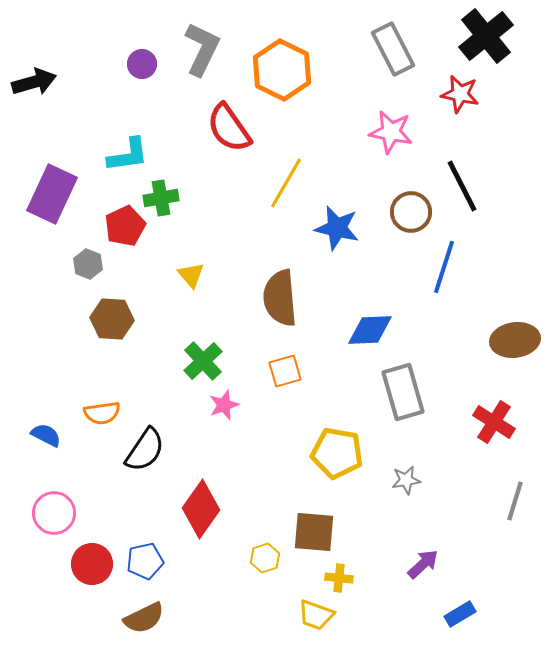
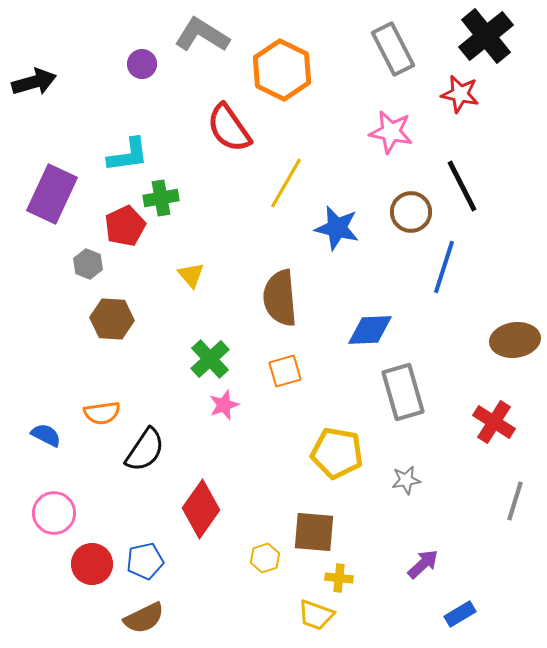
gray L-shape at (202, 49): moved 14 px up; rotated 84 degrees counterclockwise
green cross at (203, 361): moved 7 px right, 2 px up
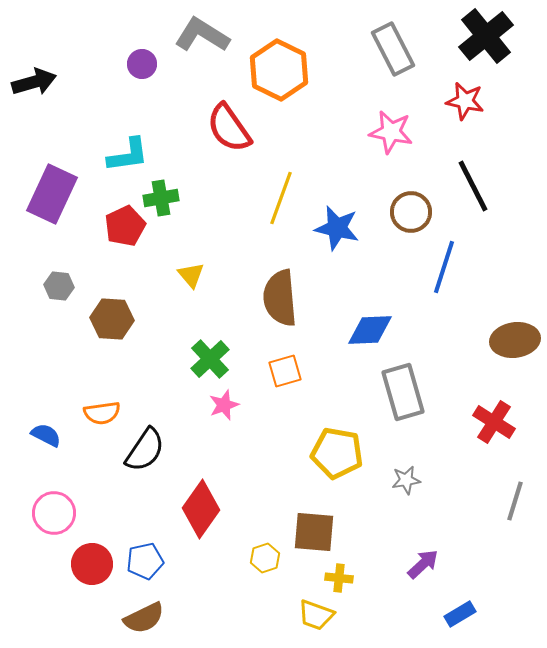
orange hexagon at (282, 70): moved 3 px left
red star at (460, 94): moved 5 px right, 7 px down
yellow line at (286, 183): moved 5 px left, 15 px down; rotated 10 degrees counterclockwise
black line at (462, 186): moved 11 px right
gray hexagon at (88, 264): moved 29 px left, 22 px down; rotated 16 degrees counterclockwise
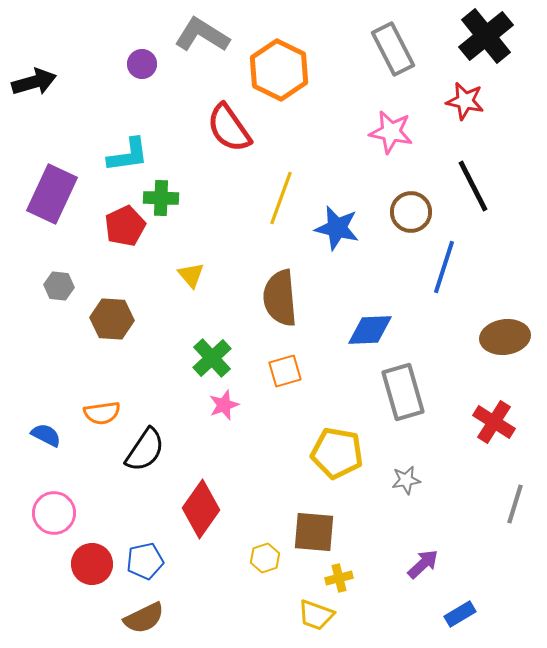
green cross at (161, 198): rotated 12 degrees clockwise
brown ellipse at (515, 340): moved 10 px left, 3 px up
green cross at (210, 359): moved 2 px right, 1 px up
gray line at (515, 501): moved 3 px down
yellow cross at (339, 578): rotated 20 degrees counterclockwise
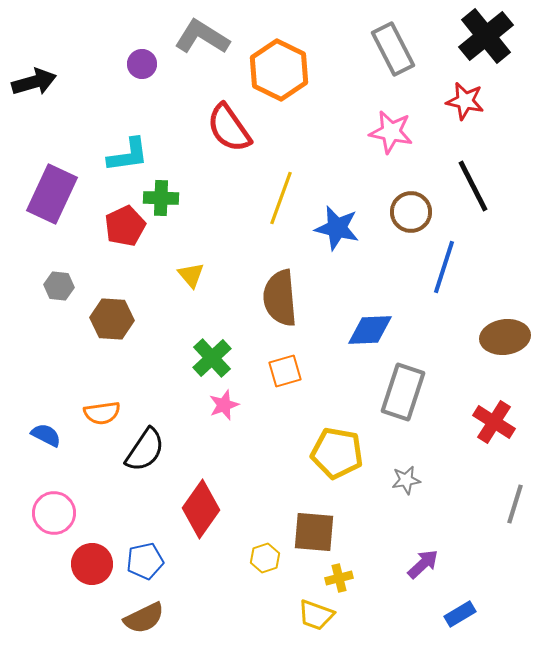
gray L-shape at (202, 35): moved 2 px down
gray rectangle at (403, 392): rotated 34 degrees clockwise
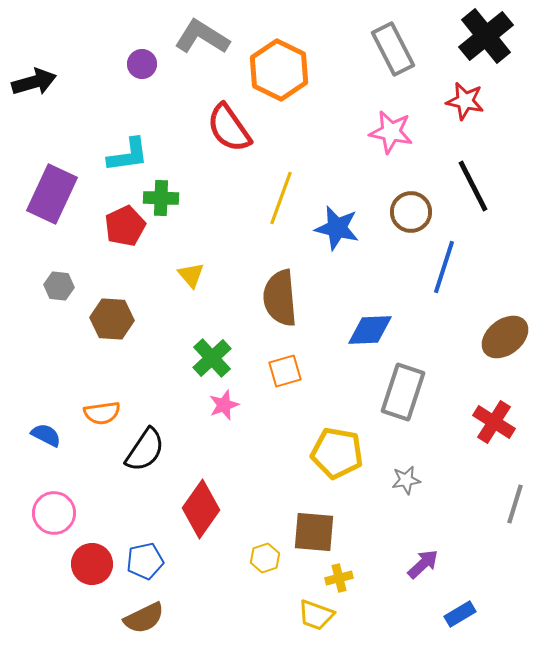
brown ellipse at (505, 337): rotated 30 degrees counterclockwise
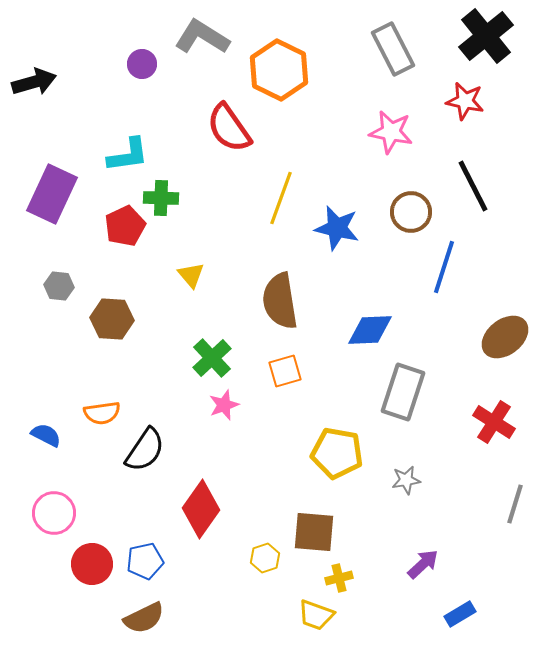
brown semicircle at (280, 298): moved 3 px down; rotated 4 degrees counterclockwise
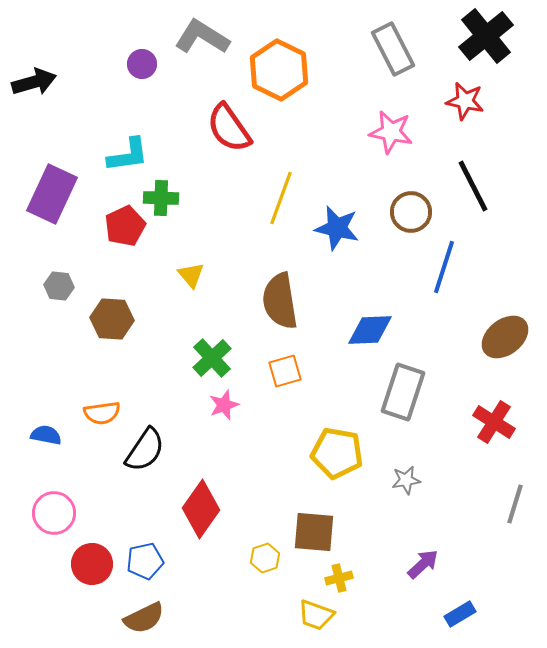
blue semicircle at (46, 435): rotated 16 degrees counterclockwise
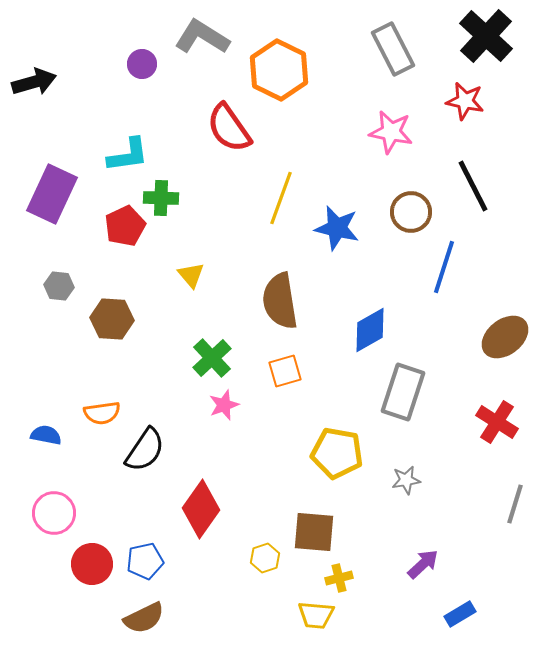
black cross at (486, 36): rotated 8 degrees counterclockwise
blue diamond at (370, 330): rotated 27 degrees counterclockwise
red cross at (494, 422): moved 3 px right
yellow trapezoid at (316, 615): rotated 15 degrees counterclockwise
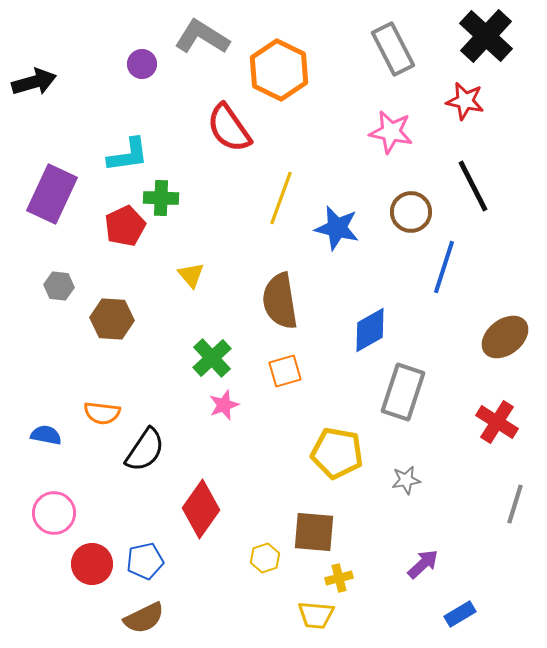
orange semicircle at (102, 413): rotated 15 degrees clockwise
